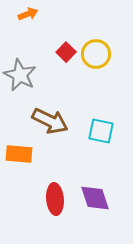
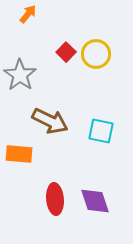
orange arrow: rotated 30 degrees counterclockwise
gray star: rotated 8 degrees clockwise
purple diamond: moved 3 px down
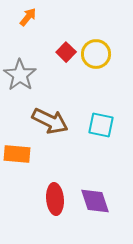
orange arrow: moved 3 px down
cyan square: moved 6 px up
orange rectangle: moved 2 px left
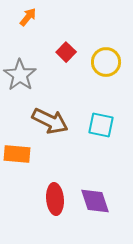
yellow circle: moved 10 px right, 8 px down
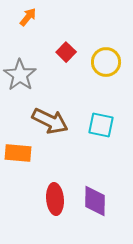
orange rectangle: moved 1 px right, 1 px up
purple diamond: rotated 20 degrees clockwise
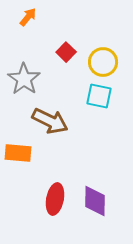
yellow circle: moved 3 px left
gray star: moved 4 px right, 4 px down
cyan square: moved 2 px left, 29 px up
red ellipse: rotated 16 degrees clockwise
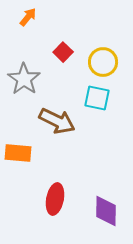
red square: moved 3 px left
cyan square: moved 2 px left, 2 px down
brown arrow: moved 7 px right
purple diamond: moved 11 px right, 10 px down
